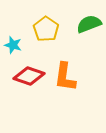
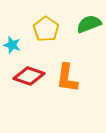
cyan star: moved 1 px left
orange L-shape: moved 2 px right, 1 px down
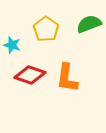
red diamond: moved 1 px right, 1 px up
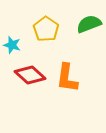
red diamond: rotated 24 degrees clockwise
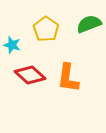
orange L-shape: moved 1 px right
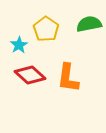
green semicircle: rotated 10 degrees clockwise
cyan star: moved 7 px right; rotated 24 degrees clockwise
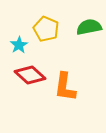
green semicircle: moved 3 px down
yellow pentagon: rotated 10 degrees counterclockwise
orange L-shape: moved 3 px left, 9 px down
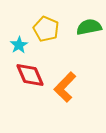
red diamond: rotated 24 degrees clockwise
orange L-shape: rotated 36 degrees clockwise
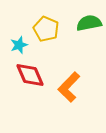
green semicircle: moved 4 px up
cyan star: rotated 12 degrees clockwise
orange L-shape: moved 4 px right
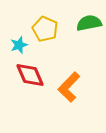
yellow pentagon: moved 1 px left
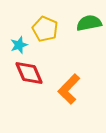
red diamond: moved 1 px left, 2 px up
orange L-shape: moved 2 px down
